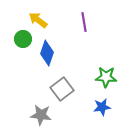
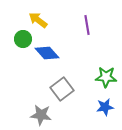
purple line: moved 3 px right, 3 px down
blue diamond: rotated 60 degrees counterclockwise
blue star: moved 3 px right
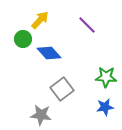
yellow arrow: moved 2 px right; rotated 96 degrees clockwise
purple line: rotated 36 degrees counterclockwise
blue diamond: moved 2 px right
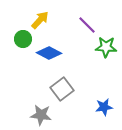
blue diamond: rotated 20 degrees counterclockwise
green star: moved 30 px up
blue star: moved 1 px left
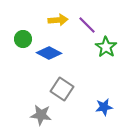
yellow arrow: moved 18 px right; rotated 42 degrees clockwise
green star: rotated 30 degrees clockwise
gray square: rotated 20 degrees counterclockwise
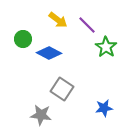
yellow arrow: rotated 42 degrees clockwise
blue star: moved 1 px down
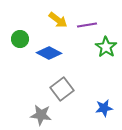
purple line: rotated 54 degrees counterclockwise
green circle: moved 3 px left
gray square: rotated 20 degrees clockwise
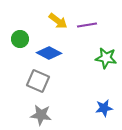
yellow arrow: moved 1 px down
green star: moved 11 px down; rotated 25 degrees counterclockwise
gray square: moved 24 px left, 8 px up; rotated 30 degrees counterclockwise
